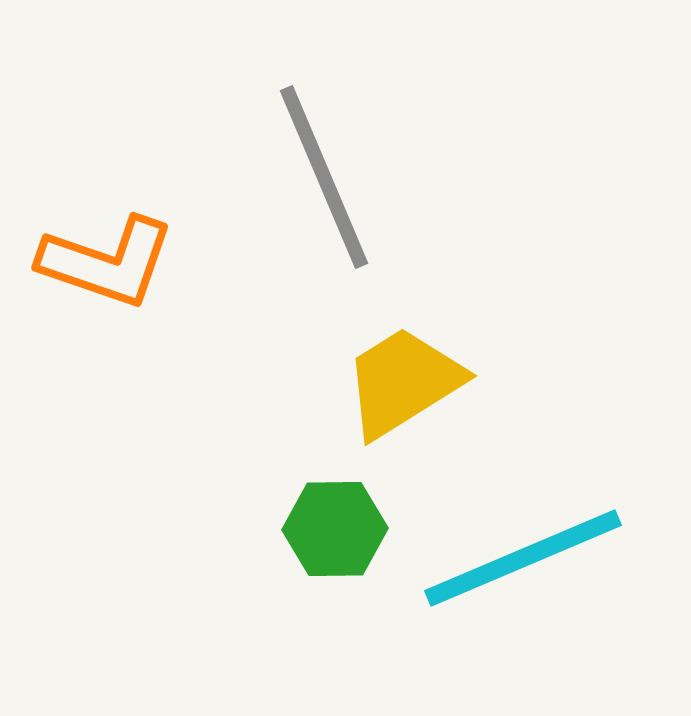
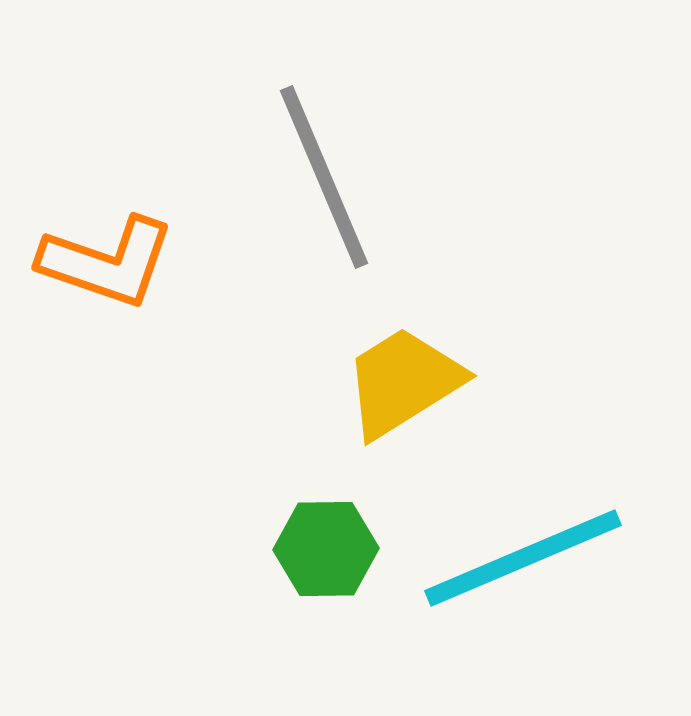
green hexagon: moved 9 px left, 20 px down
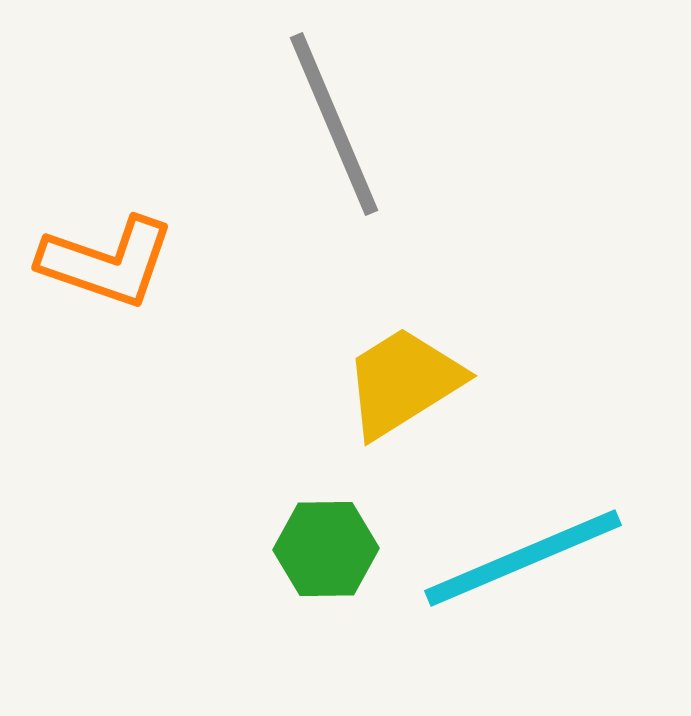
gray line: moved 10 px right, 53 px up
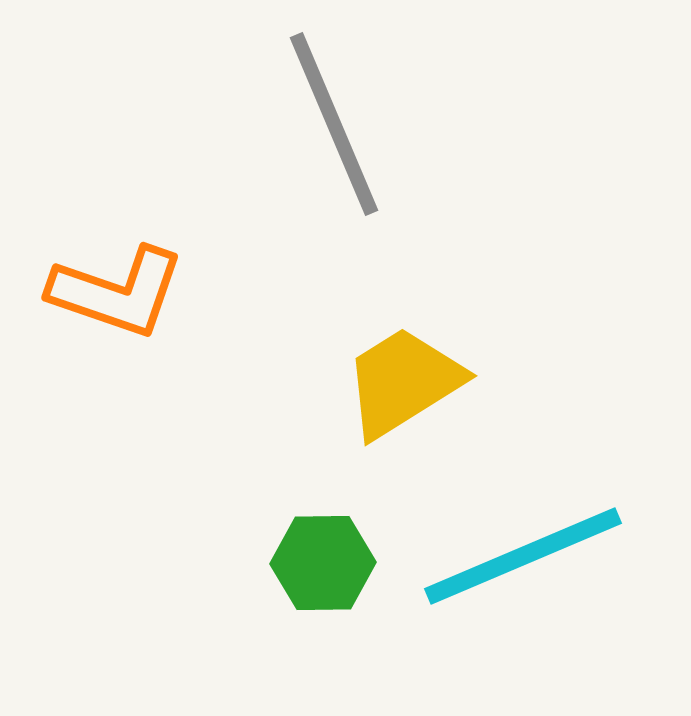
orange L-shape: moved 10 px right, 30 px down
green hexagon: moved 3 px left, 14 px down
cyan line: moved 2 px up
